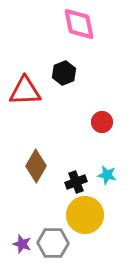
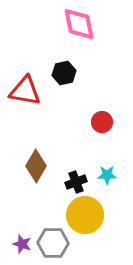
black hexagon: rotated 10 degrees clockwise
red triangle: rotated 12 degrees clockwise
cyan star: rotated 12 degrees counterclockwise
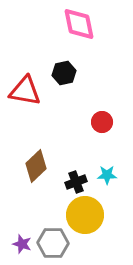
brown diamond: rotated 16 degrees clockwise
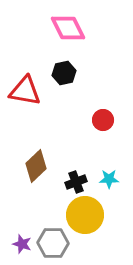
pink diamond: moved 11 px left, 4 px down; rotated 15 degrees counterclockwise
red circle: moved 1 px right, 2 px up
cyan star: moved 2 px right, 4 px down
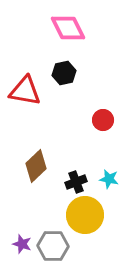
cyan star: rotated 12 degrees clockwise
gray hexagon: moved 3 px down
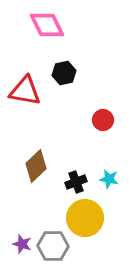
pink diamond: moved 21 px left, 3 px up
yellow circle: moved 3 px down
